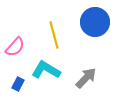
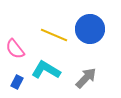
blue circle: moved 5 px left, 7 px down
yellow line: rotated 52 degrees counterclockwise
pink semicircle: moved 2 px down; rotated 100 degrees clockwise
blue rectangle: moved 1 px left, 2 px up
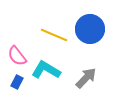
pink semicircle: moved 2 px right, 7 px down
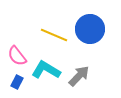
gray arrow: moved 7 px left, 2 px up
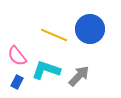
cyan L-shape: rotated 12 degrees counterclockwise
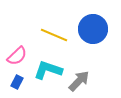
blue circle: moved 3 px right
pink semicircle: rotated 95 degrees counterclockwise
cyan L-shape: moved 2 px right
gray arrow: moved 5 px down
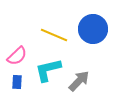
cyan L-shape: rotated 32 degrees counterclockwise
blue rectangle: rotated 24 degrees counterclockwise
